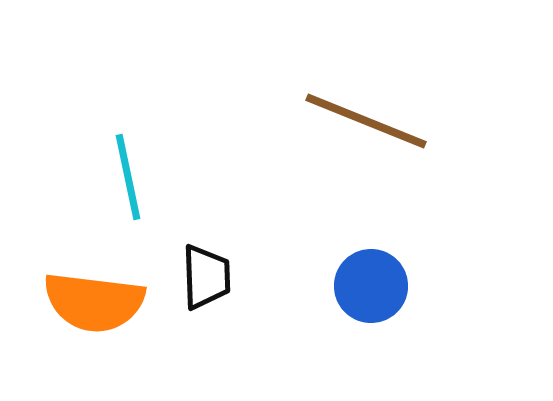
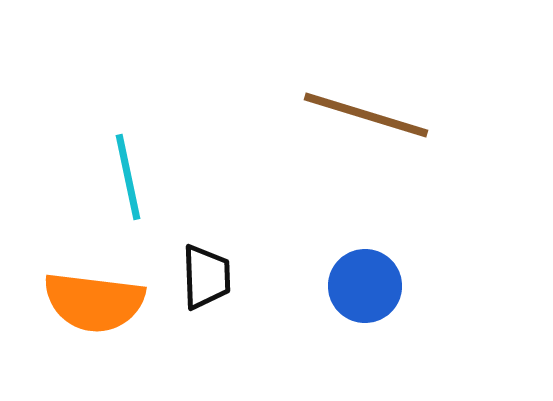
brown line: moved 6 px up; rotated 5 degrees counterclockwise
blue circle: moved 6 px left
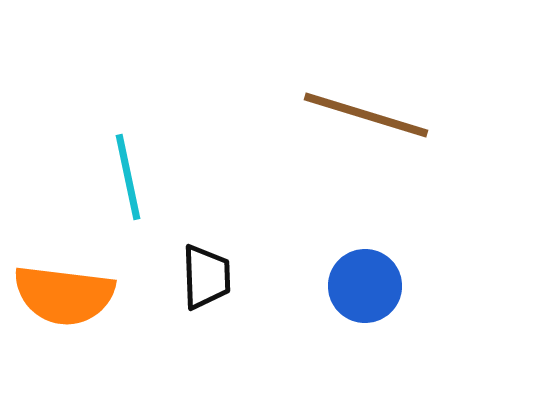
orange semicircle: moved 30 px left, 7 px up
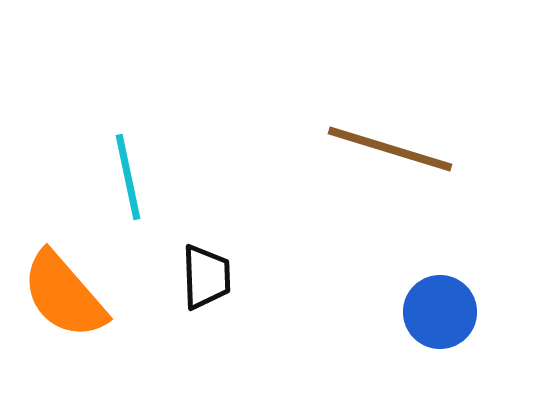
brown line: moved 24 px right, 34 px down
blue circle: moved 75 px right, 26 px down
orange semicircle: rotated 42 degrees clockwise
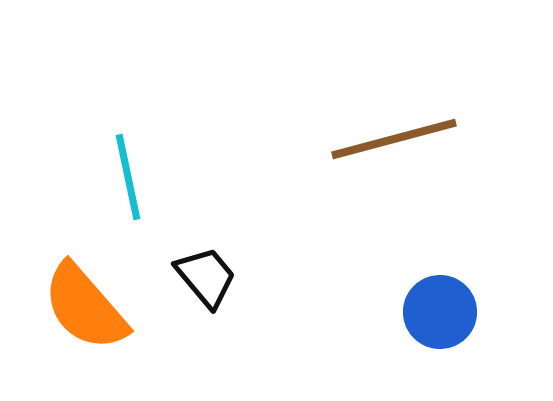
brown line: moved 4 px right, 10 px up; rotated 32 degrees counterclockwise
black trapezoid: rotated 38 degrees counterclockwise
orange semicircle: moved 21 px right, 12 px down
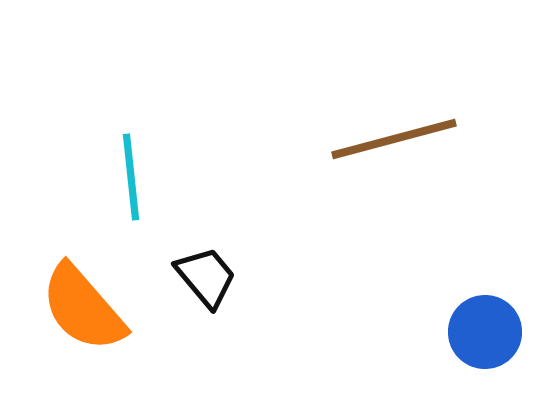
cyan line: moved 3 px right; rotated 6 degrees clockwise
orange semicircle: moved 2 px left, 1 px down
blue circle: moved 45 px right, 20 px down
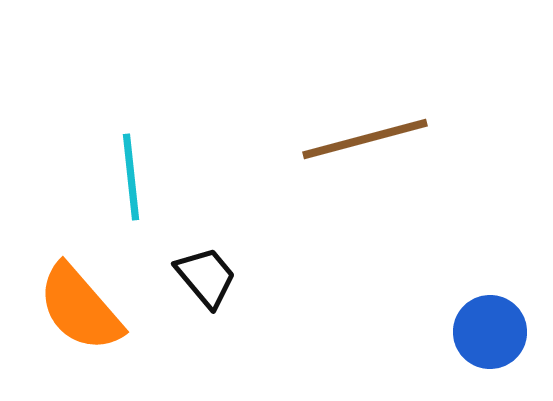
brown line: moved 29 px left
orange semicircle: moved 3 px left
blue circle: moved 5 px right
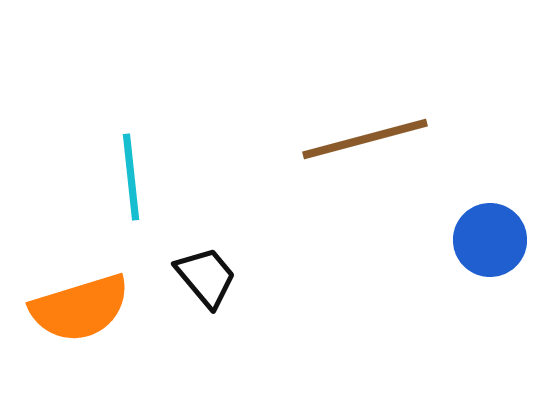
orange semicircle: rotated 66 degrees counterclockwise
blue circle: moved 92 px up
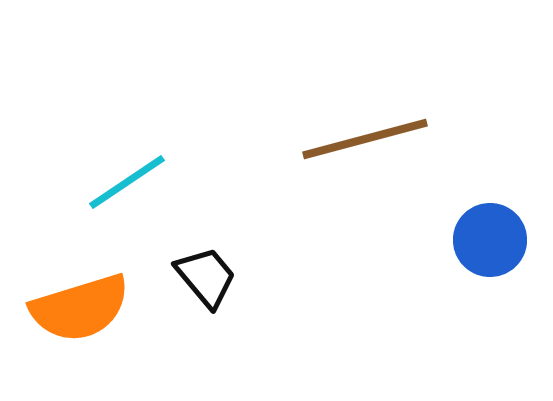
cyan line: moved 4 px left, 5 px down; rotated 62 degrees clockwise
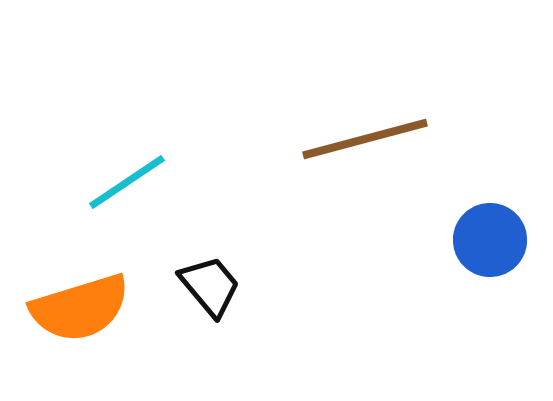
black trapezoid: moved 4 px right, 9 px down
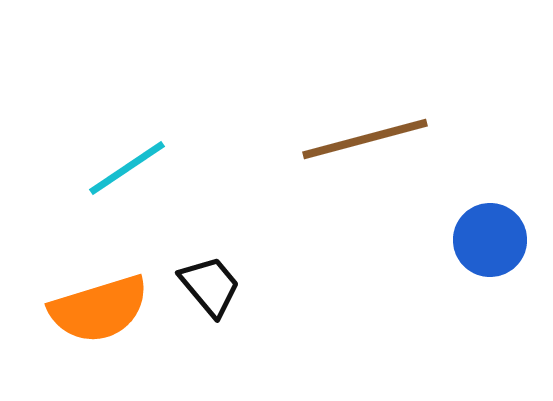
cyan line: moved 14 px up
orange semicircle: moved 19 px right, 1 px down
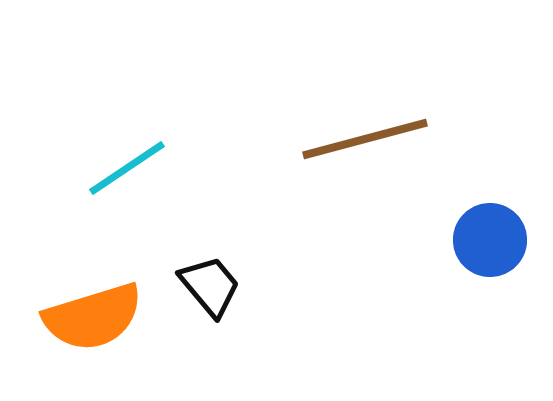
orange semicircle: moved 6 px left, 8 px down
